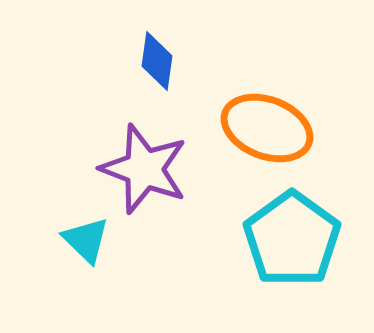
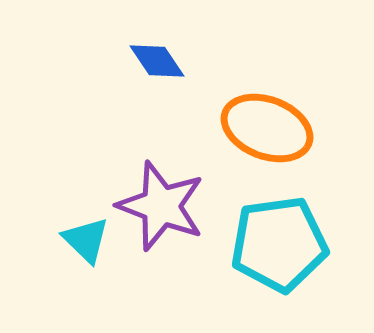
blue diamond: rotated 42 degrees counterclockwise
purple star: moved 17 px right, 37 px down
cyan pentagon: moved 13 px left, 5 px down; rotated 28 degrees clockwise
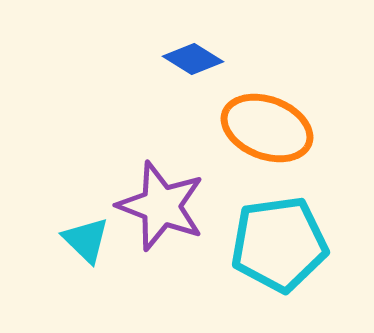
blue diamond: moved 36 px right, 2 px up; rotated 24 degrees counterclockwise
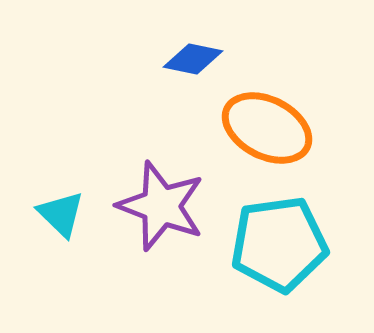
blue diamond: rotated 20 degrees counterclockwise
orange ellipse: rotated 6 degrees clockwise
cyan triangle: moved 25 px left, 26 px up
